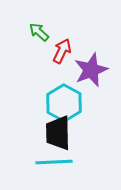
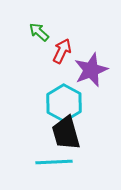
black trapezoid: moved 8 px right; rotated 15 degrees counterclockwise
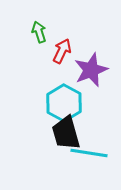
green arrow: rotated 30 degrees clockwise
cyan line: moved 35 px right, 9 px up; rotated 12 degrees clockwise
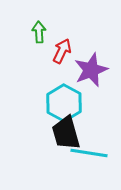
green arrow: rotated 15 degrees clockwise
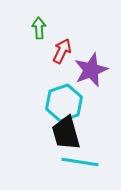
green arrow: moved 4 px up
cyan hexagon: rotated 12 degrees clockwise
cyan line: moved 9 px left, 9 px down
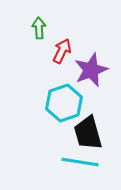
black trapezoid: moved 22 px right
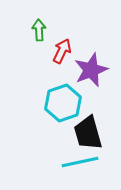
green arrow: moved 2 px down
cyan hexagon: moved 1 px left
cyan line: rotated 21 degrees counterclockwise
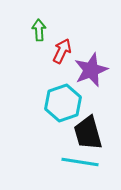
cyan line: rotated 21 degrees clockwise
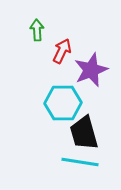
green arrow: moved 2 px left
cyan hexagon: rotated 18 degrees clockwise
black trapezoid: moved 4 px left
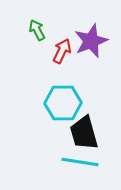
green arrow: rotated 25 degrees counterclockwise
purple star: moved 29 px up
